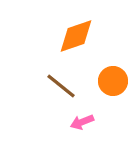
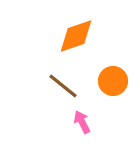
brown line: moved 2 px right
pink arrow: rotated 85 degrees clockwise
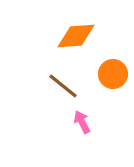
orange diamond: rotated 15 degrees clockwise
orange circle: moved 7 px up
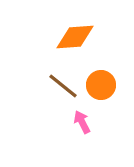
orange diamond: moved 1 px left, 1 px down
orange circle: moved 12 px left, 11 px down
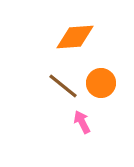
orange circle: moved 2 px up
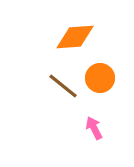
orange circle: moved 1 px left, 5 px up
pink arrow: moved 12 px right, 6 px down
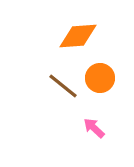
orange diamond: moved 3 px right, 1 px up
pink arrow: rotated 20 degrees counterclockwise
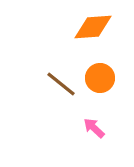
orange diamond: moved 15 px right, 9 px up
brown line: moved 2 px left, 2 px up
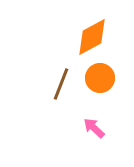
orange diamond: moved 1 px left, 10 px down; rotated 24 degrees counterclockwise
brown line: rotated 72 degrees clockwise
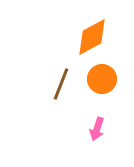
orange circle: moved 2 px right, 1 px down
pink arrow: moved 3 px right, 1 px down; rotated 115 degrees counterclockwise
